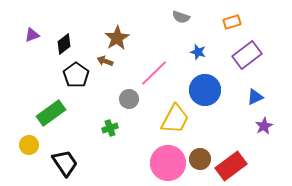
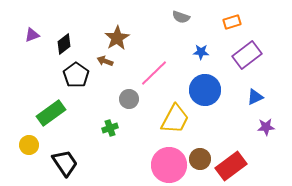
blue star: moved 3 px right; rotated 14 degrees counterclockwise
purple star: moved 2 px right, 1 px down; rotated 24 degrees clockwise
pink circle: moved 1 px right, 2 px down
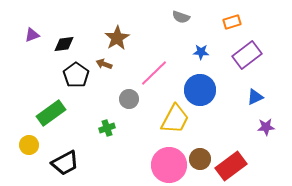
black diamond: rotated 30 degrees clockwise
brown arrow: moved 1 px left, 3 px down
blue circle: moved 5 px left
green cross: moved 3 px left
black trapezoid: rotated 96 degrees clockwise
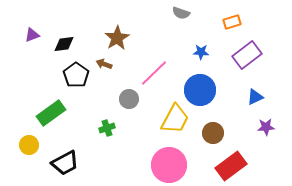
gray semicircle: moved 4 px up
brown circle: moved 13 px right, 26 px up
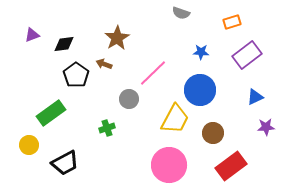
pink line: moved 1 px left
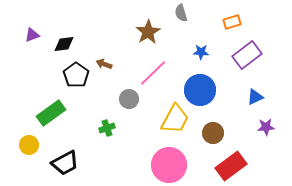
gray semicircle: rotated 54 degrees clockwise
brown star: moved 31 px right, 6 px up
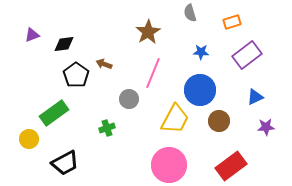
gray semicircle: moved 9 px right
pink line: rotated 24 degrees counterclockwise
green rectangle: moved 3 px right
brown circle: moved 6 px right, 12 px up
yellow circle: moved 6 px up
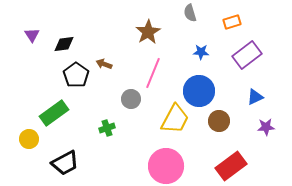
purple triangle: rotated 42 degrees counterclockwise
blue circle: moved 1 px left, 1 px down
gray circle: moved 2 px right
pink circle: moved 3 px left, 1 px down
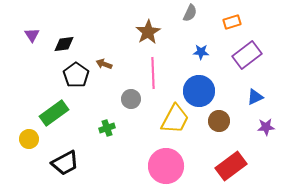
gray semicircle: rotated 138 degrees counterclockwise
pink line: rotated 24 degrees counterclockwise
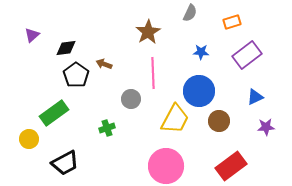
purple triangle: rotated 21 degrees clockwise
black diamond: moved 2 px right, 4 px down
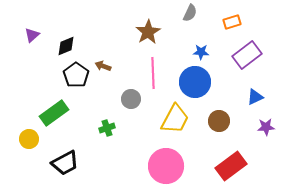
black diamond: moved 2 px up; rotated 15 degrees counterclockwise
brown arrow: moved 1 px left, 2 px down
blue circle: moved 4 px left, 9 px up
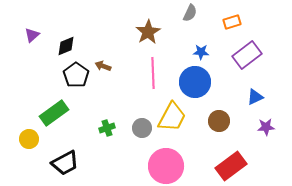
gray circle: moved 11 px right, 29 px down
yellow trapezoid: moved 3 px left, 2 px up
